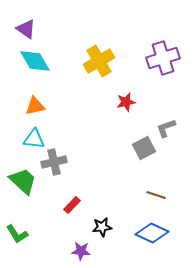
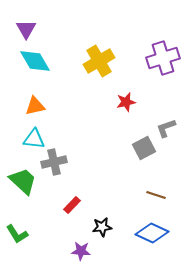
purple triangle: rotated 25 degrees clockwise
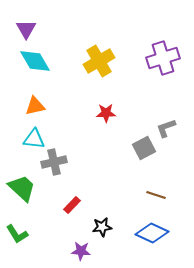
red star: moved 20 px left, 11 px down; rotated 12 degrees clockwise
green trapezoid: moved 1 px left, 7 px down
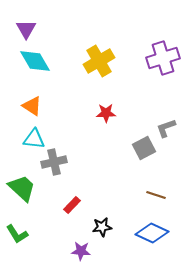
orange triangle: moved 3 px left; rotated 45 degrees clockwise
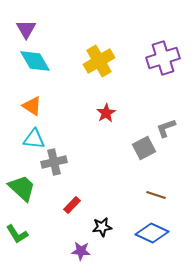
red star: rotated 30 degrees counterclockwise
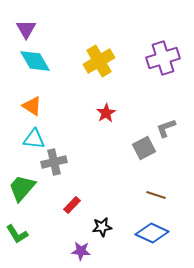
green trapezoid: rotated 92 degrees counterclockwise
